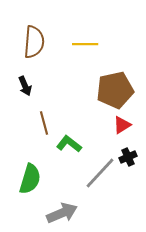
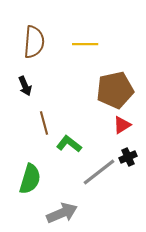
gray line: moved 1 px left, 1 px up; rotated 9 degrees clockwise
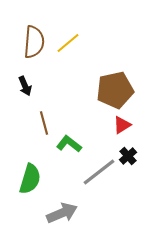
yellow line: moved 17 px left, 1 px up; rotated 40 degrees counterclockwise
black cross: moved 1 px up; rotated 18 degrees counterclockwise
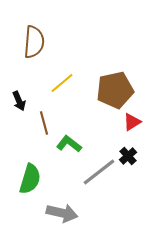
yellow line: moved 6 px left, 40 px down
black arrow: moved 6 px left, 15 px down
red triangle: moved 10 px right, 3 px up
gray arrow: rotated 36 degrees clockwise
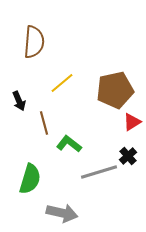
gray line: rotated 21 degrees clockwise
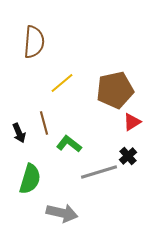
black arrow: moved 32 px down
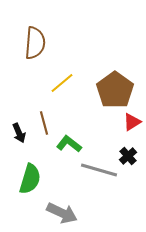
brown semicircle: moved 1 px right, 1 px down
brown pentagon: rotated 24 degrees counterclockwise
gray line: moved 2 px up; rotated 33 degrees clockwise
gray arrow: rotated 12 degrees clockwise
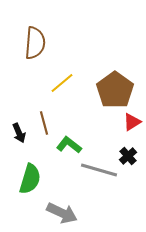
green L-shape: moved 1 px down
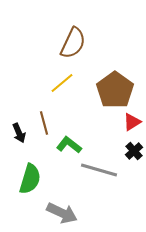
brown semicircle: moved 38 px right; rotated 20 degrees clockwise
black cross: moved 6 px right, 5 px up
